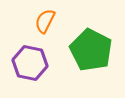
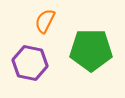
green pentagon: rotated 27 degrees counterclockwise
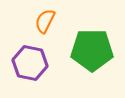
green pentagon: moved 1 px right
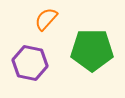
orange semicircle: moved 1 px right, 2 px up; rotated 15 degrees clockwise
